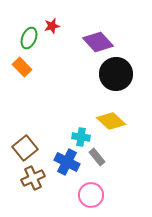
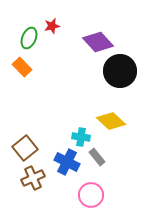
black circle: moved 4 px right, 3 px up
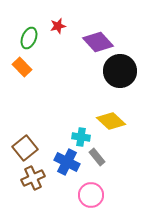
red star: moved 6 px right
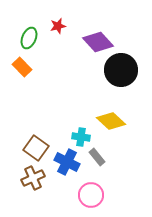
black circle: moved 1 px right, 1 px up
brown square: moved 11 px right; rotated 15 degrees counterclockwise
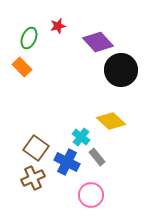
cyan cross: rotated 30 degrees clockwise
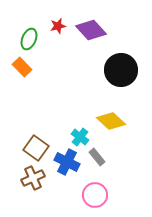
green ellipse: moved 1 px down
purple diamond: moved 7 px left, 12 px up
cyan cross: moved 1 px left
pink circle: moved 4 px right
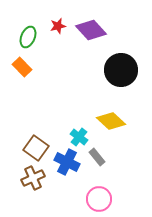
green ellipse: moved 1 px left, 2 px up
cyan cross: moved 1 px left
pink circle: moved 4 px right, 4 px down
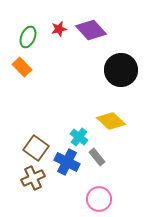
red star: moved 1 px right, 3 px down
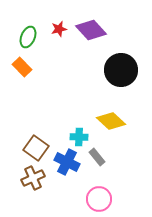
cyan cross: rotated 36 degrees counterclockwise
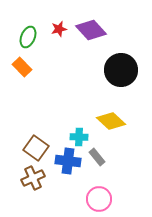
blue cross: moved 1 px right, 1 px up; rotated 20 degrees counterclockwise
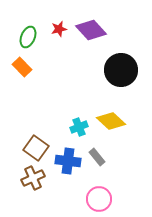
cyan cross: moved 10 px up; rotated 24 degrees counterclockwise
